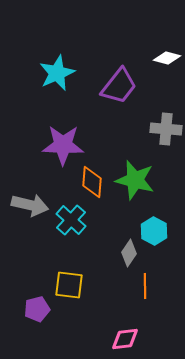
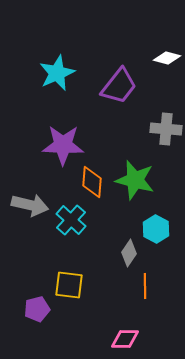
cyan hexagon: moved 2 px right, 2 px up
pink diamond: rotated 8 degrees clockwise
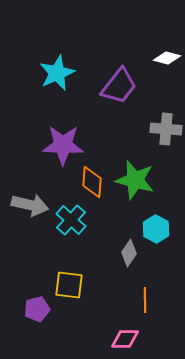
orange line: moved 14 px down
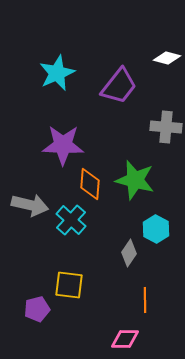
gray cross: moved 2 px up
orange diamond: moved 2 px left, 2 px down
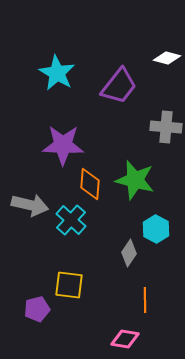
cyan star: rotated 18 degrees counterclockwise
pink diamond: rotated 8 degrees clockwise
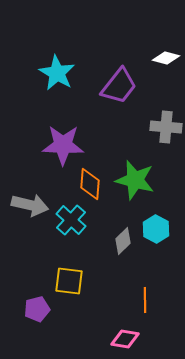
white diamond: moved 1 px left
gray diamond: moved 6 px left, 12 px up; rotated 12 degrees clockwise
yellow square: moved 4 px up
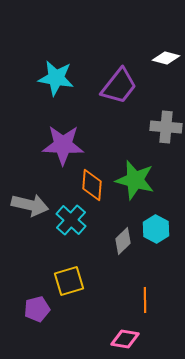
cyan star: moved 1 px left, 5 px down; rotated 21 degrees counterclockwise
orange diamond: moved 2 px right, 1 px down
yellow square: rotated 24 degrees counterclockwise
